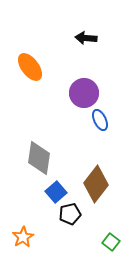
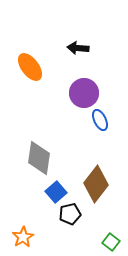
black arrow: moved 8 px left, 10 px down
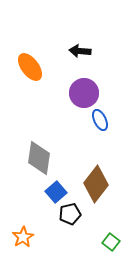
black arrow: moved 2 px right, 3 px down
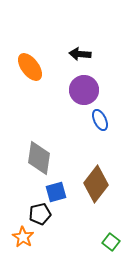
black arrow: moved 3 px down
purple circle: moved 3 px up
blue square: rotated 25 degrees clockwise
black pentagon: moved 30 px left
orange star: rotated 10 degrees counterclockwise
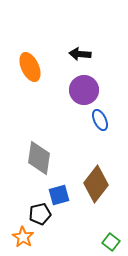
orange ellipse: rotated 12 degrees clockwise
blue square: moved 3 px right, 3 px down
